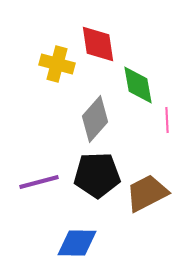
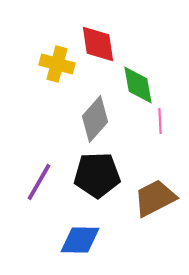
pink line: moved 7 px left, 1 px down
purple line: rotated 45 degrees counterclockwise
brown trapezoid: moved 8 px right, 5 px down
blue diamond: moved 3 px right, 3 px up
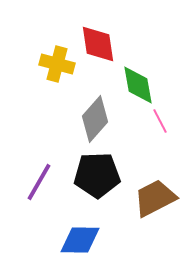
pink line: rotated 25 degrees counterclockwise
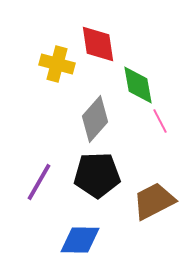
brown trapezoid: moved 1 px left, 3 px down
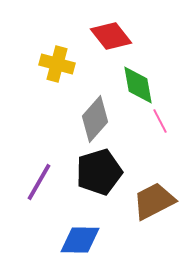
red diamond: moved 13 px right, 8 px up; rotated 30 degrees counterclockwise
black pentagon: moved 2 px right, 3 px up; rotated 15 degrees counterclockwise
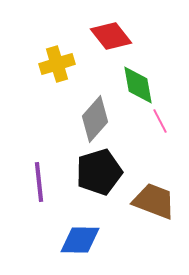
yellow cross: rotated 32 degrees counterclockwise
purple line: rotated 36 degrees counterclockwise
brown trapezoid: rotated 48 degrees clockwise
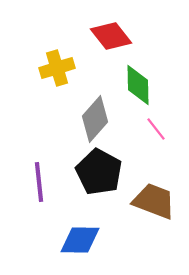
yellow cross: moved 4 px down
green diamond: rotated 9 degrees clockwise
pink line: moved 4 px left, 8 px down; rotated 10 degrees counterclockwise
black pentagon: rotated 27 degrees counterclockwise
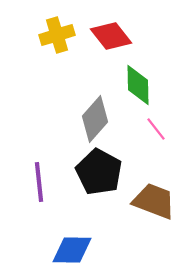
yellow cross: moved 33 px up
blue diamond: moved 8 px left, 10 px down
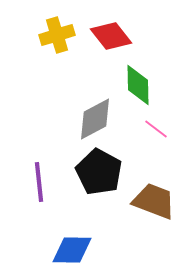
gray diamond: rotated 21 degrees clockwise
pink line: rotated 15 degrees counterclockwise
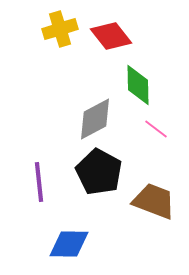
yellow cross: moved 3 px right, 6 px up
blue diamond: moved 3 px left, 6 px up
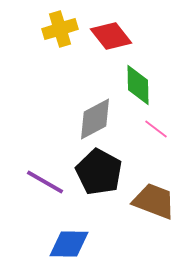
purple line: moved 6 px right; rotated 54 degrees counterclockwise
